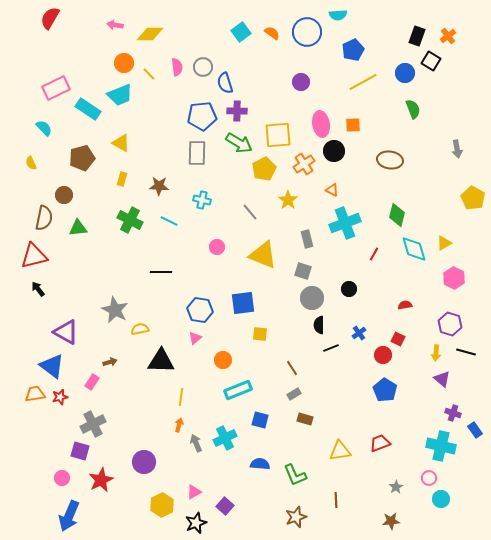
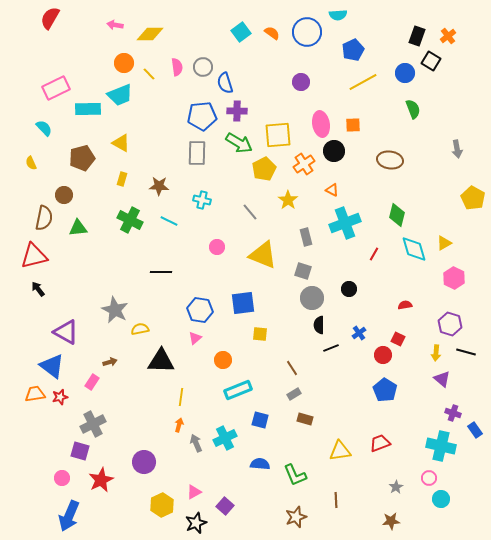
cyan rectangle at (88, 109): rotated 35 degrees counterclockwise
gray rectangle at (307, 239): moved 1 px left, 2 px up
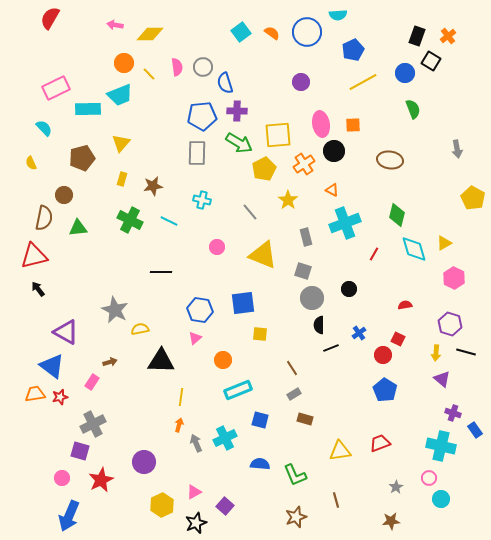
yellow triangle at (121, 143): rotated 42 degrees clockwise
brown star at (159, 186): moved 6 px left; rotated 12 degrees counterclockwise
brown line at (336, 500): rotated 14 degrees counterclockwise
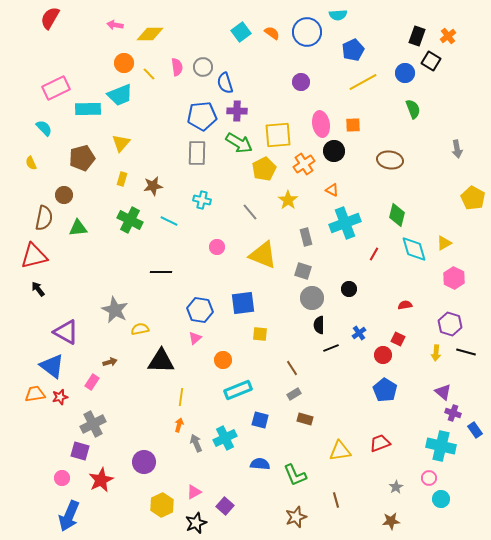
purple triangle at (442, 379): moved 1 px right, 13 px down
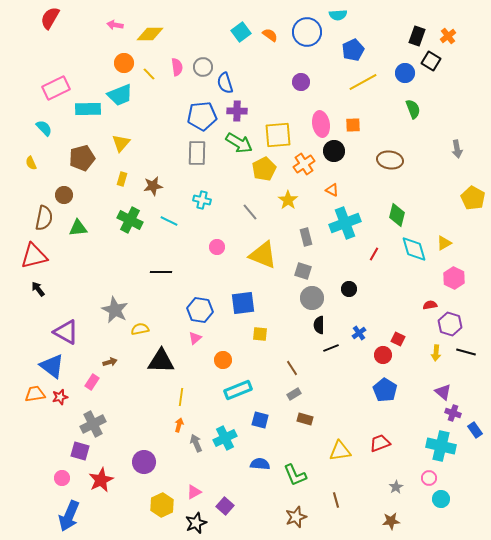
orange semicircle at (272, 33): moved 2 px left, 2 px down
red semicircle at (405, 305): moved 25 px right
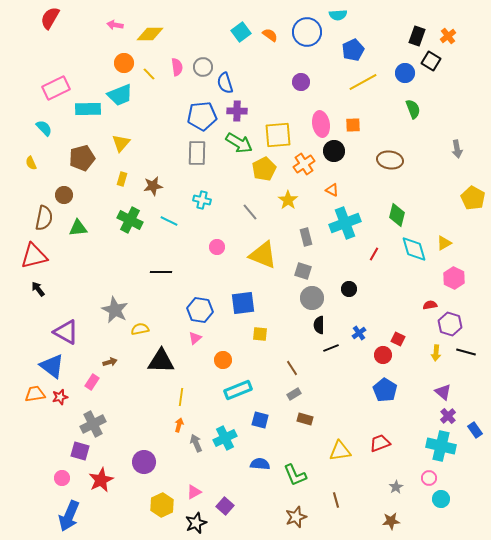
purple cross at (453, 413): moved 5 px left, 3 px down; rotated 28 degrees clockwise
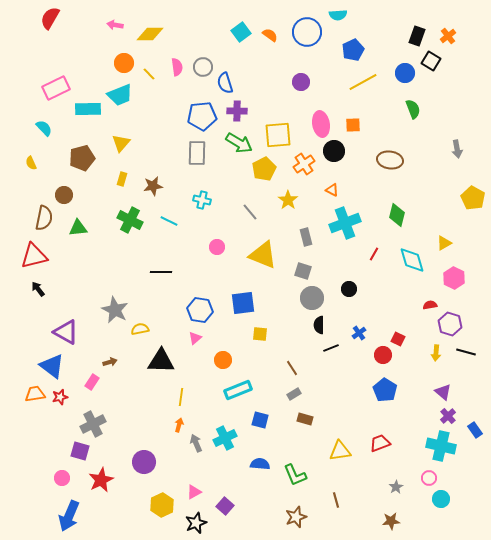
cyan diamond at (414, 249): moved 2 px left, 11 px down
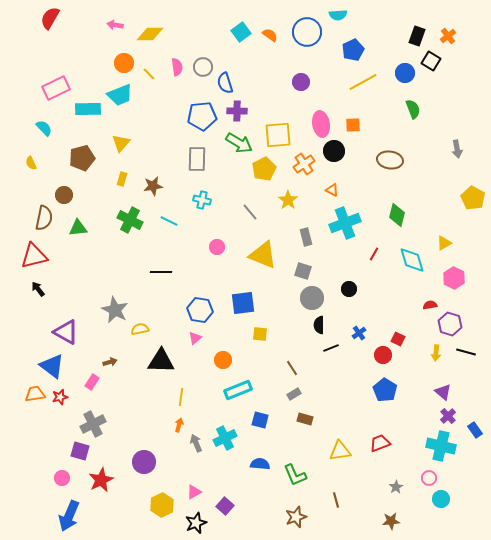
gray rectangle at (197, 153): moved 6 px down
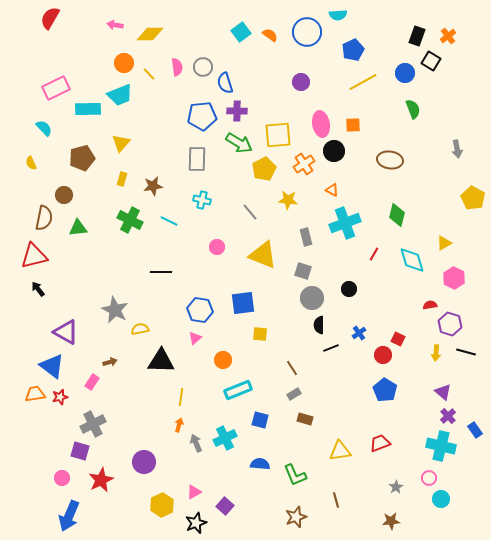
yellow star at (288, 200): rotated 30 degrees counterclockwise
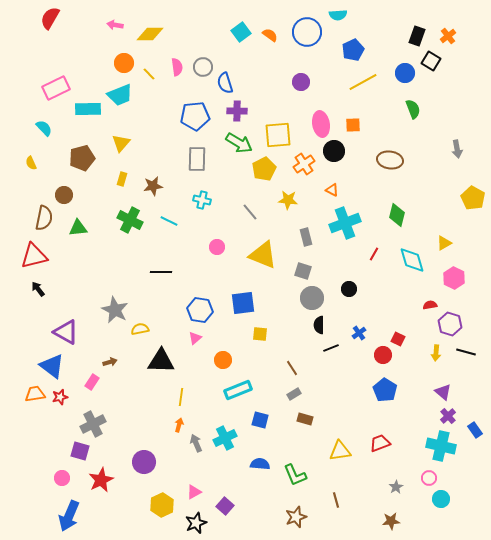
blue pentagon at (202, 116): moved 7 px left
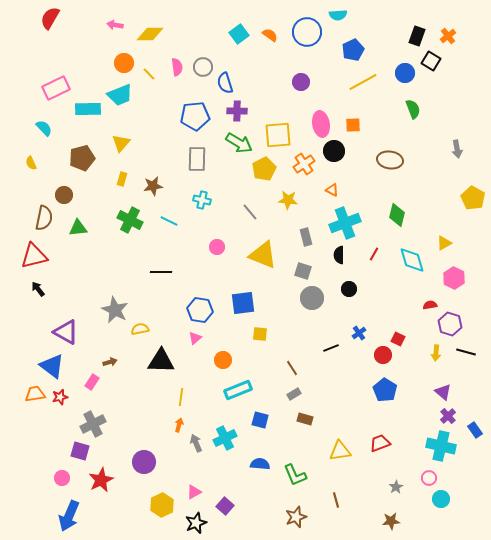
cyan square at (241, 32): moved 2 px left, 2 px down
black semicircle at (319, 325): moved 20 px right, 70 px up
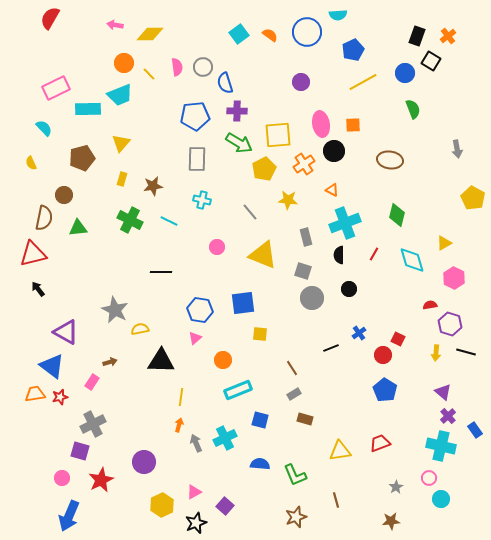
red triangle at (34, 256): moved 1 px left, 2 px up
